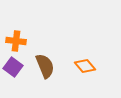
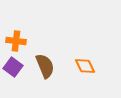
orange diamond: rotated 15 degrees clockwise
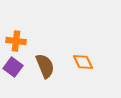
orange diamond: moved 2 px left, 4 px up
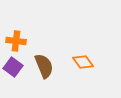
orange diamond: rotated 10 degrees counterclockwise
brown semicircle: moved 1 px left
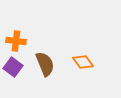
brown semicircle: moved 1 px right, 2 px up
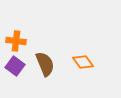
purple square: moved 2 px right, 1 px up
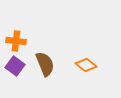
orange diamond: moved 3 px right, 3 px down; rotated 15 degrees counterclockwise
